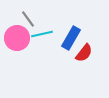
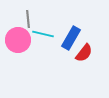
gray line: rotated 30 degrees clockwise
cyan line: moved 1 px right; rotated 25 degrees clockwise
pink circle: moved 1 px right, 2 px down
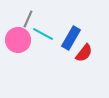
gray line: rotated 30 degrees clockwise
cyan line: rotated 15 degrees clockwise
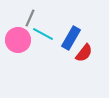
gray line: moved 2 px right, 1 px up
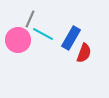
gray line: moved 1 px down
red semicircle: rotated 18 degrees counterclockwise
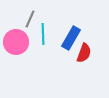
cyan line: rotated 60 degrees clockwise
pink circle: moved 2 px left, 2 px down
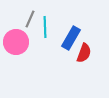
cyan line: moved 2 px right, 7 px up
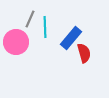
blue rectangle: rotated 10 degrees clockwise
red semicircle: rotated 36 degrees counterclockwise
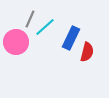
cyan line: rotated 50 degrees clockwise
blue rectangle: rotated 15 degrees counterclockwise
red semicircle: moved 3 px right, 1 px up; rotated 30 degrees clockwise
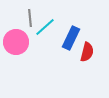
gray line: moved 1 px up; rotated 30 degrees counterclockwise
